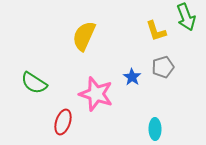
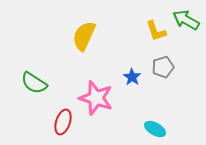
green arrow: moved 3 px down; rotated 140 degrees clockwise
pink star: moved 4 px down
cyan ellipse: rotated 60 degrees counterclockwise
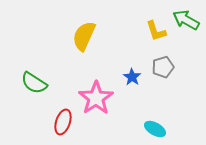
pink star: rotated 20 degrees clockwise
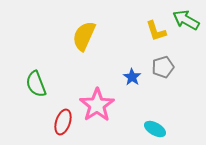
green semicircle: moved 2 px right, 1 px down; rotated 36 degrees clockwise
pink star: moved 1 px right, 7 px down
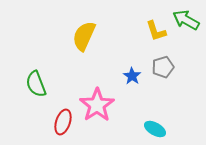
blue star: moved 1 px up
